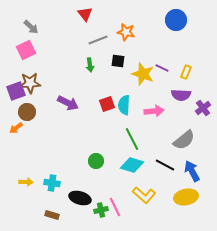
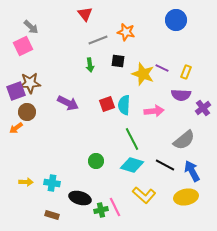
pink square: moved 3 px left, 4 px up
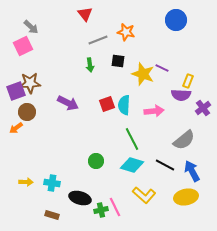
yellow rectangle: moved 2 px right, 9 px down
